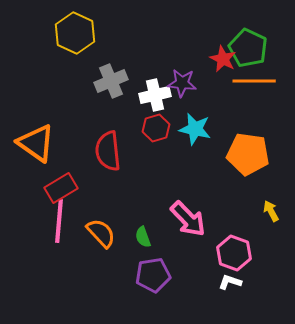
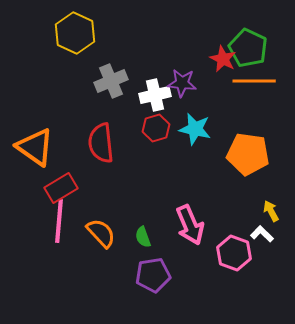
orange triangle: moved 1 px left, 4 px down
red semicircle: moved 7 px left, 8 px up
pink arrow: moved 2 px right, 6 px down; rotated 21 degrees clockwise
white L-shape: moved 32 px right, 48 px up; rotated 25 degrees clockwise
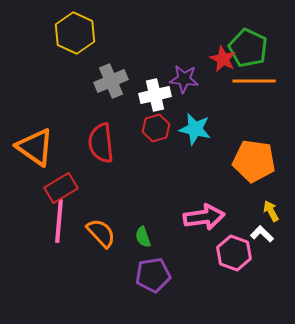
purple star: moved 2 px right, 4 px up
orange pentagon: moved 6 px right, 7 px down
pink arrow: moved 14 px right, 8 px up; rotated 75 degrees counterclockwise
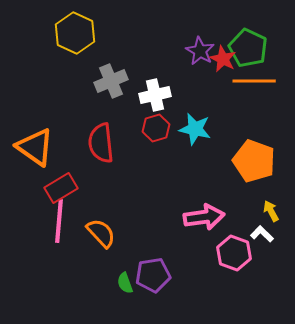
purple star: moved 16 px right, 28 px up; rotated 24 degrees clockwise
orange pentagon: rotated 12 degrees clockwise
green semicircle: moved 18 px left, 46 px down
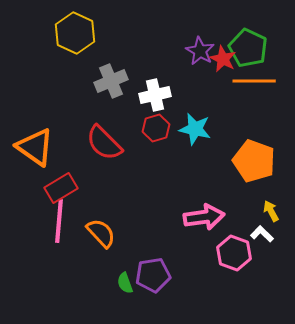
red semicircle: moved 3 px right; rotated 39 degrees counterclockwise
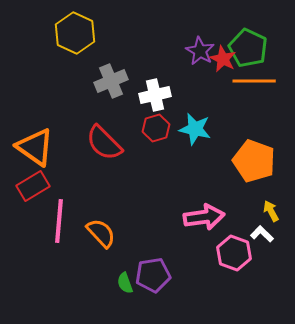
red rectangle: moved 28 px left, 2 px up
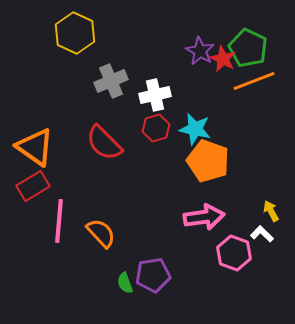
orange line: rotated 21 degrees counterclockwise
orange pentagon: moved 46 px left
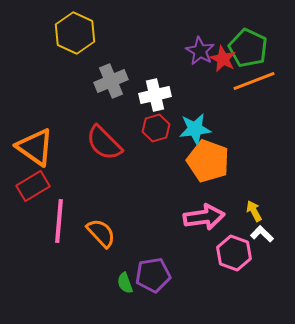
cyan star: rotated 20 degrees counterclockwise
yellow arrow: moved 17 px left
